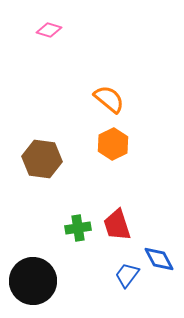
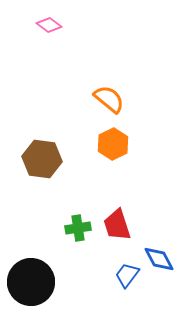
pink diamond: moved 5 px up; rotated 20 degrees clockwise
black circle: moved 2 px left, 1 px down
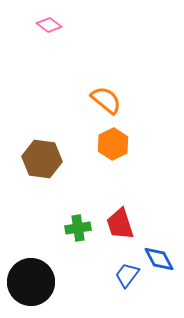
orange semicircle: moved 3 px left, 1 px down
red trapezoid: moved 3 px right, 1 px up
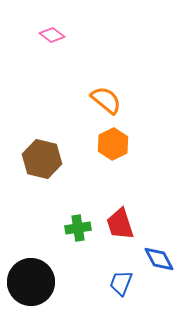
pink diamond: moved 3 px right, 10 px down
brown hexagon: rotated 6 degrees clockwise
blue trapezoid: moved 6 px left, 8 px down; rotated 16 degrees counterclockwise
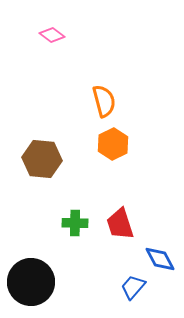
orange semicircle: moved 2 px left, 1 px down; rotated 36 degrees clockwise
brown hexagon: rotated 9 degrees counterclockwise
green cross: moved 3 px left, 5 px up; rotated 10 degrees clockwise
blue diamond: moved 1 px right
blue trapezoid: moved 12 px right, 4 px down; rotated 20 degrees clockwise
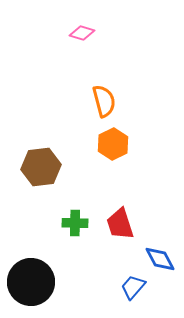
pink diamond: moved 30 px right, 2 px up; rotated 20 degrees counterclockwise
brown hexagon: moved 1 px left, 8 px down; rotated 12 degrees counterclockwise
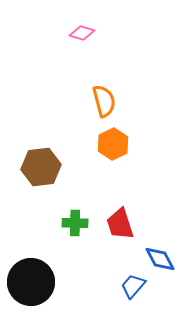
blue trapezoid: moved 1 px up
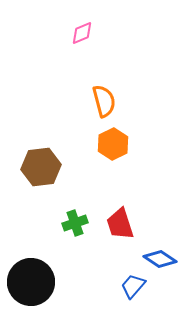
pink diamond: rotated 40 degrees counterclockwise
green cross: rotated 20 degrees counterclockwise
blue diamond: rotated 28 degrees counterclockwise
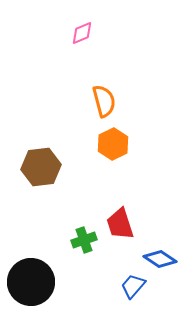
green cross: moved 9 px right, 17 px down
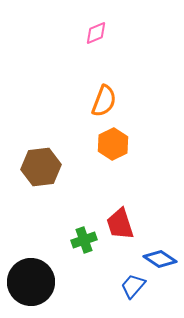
pink diamond: moved 14 px right
orange semicircle: rotated 36 degrees clockwise
